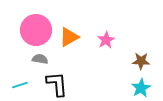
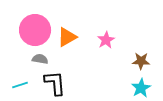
pink circle: moved 1 px left
orange triangle: moved 2 px left
black L-shape: moved 2 px left, 1 px up
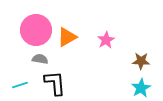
pink circle: moved 1 px right
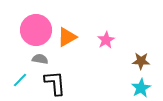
cyan line: moved 5 px up; rotated 28 degrees counterclockwise
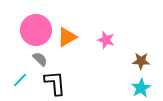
pink star: rotated 24 degrees counterclockwise
gray semicircle: rotated 35 degrees clockwise
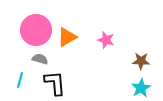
gray semicircle: rotated 28 degrees counterclockwise
cyan line: rotated 28 degrees counterclockwise
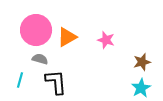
brown star: moved 1 px right, 1 px down; rotated 18 degrees counterclockwise
black L-shape: moved 1 px right, 1 px up
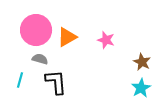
brown star: rotated 30 degrees counterclockwise
